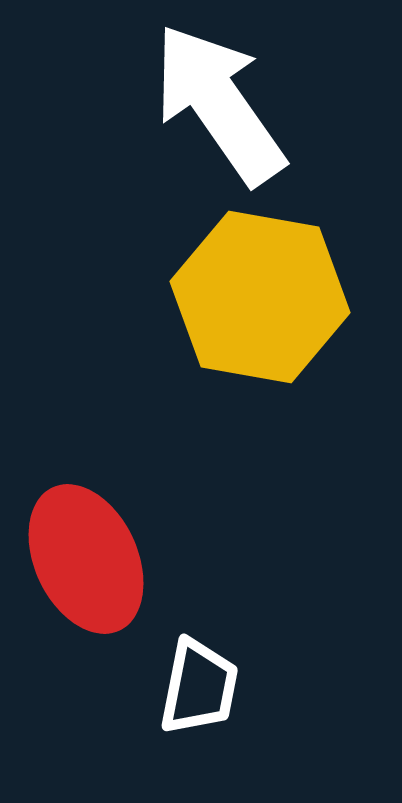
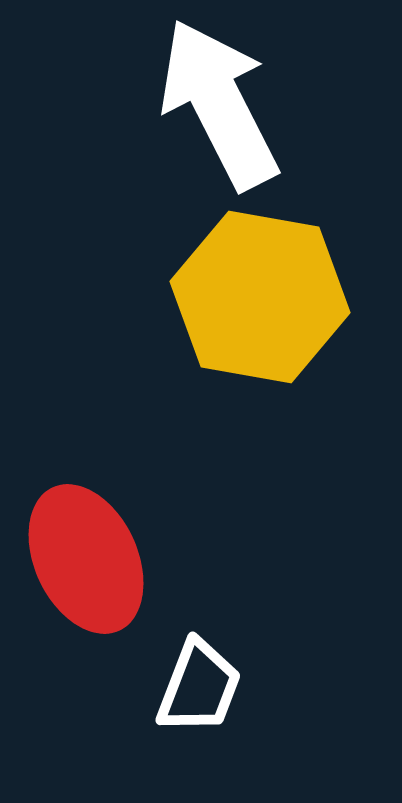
white arrow: rotated 8 degrees clockwise
white trapezoid: rotated 10 degrees clockwise
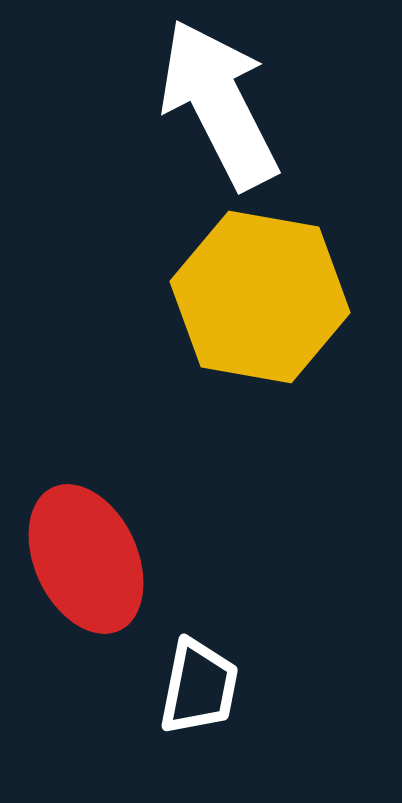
white trapezoid: rotated 10 degrees counterclockwise
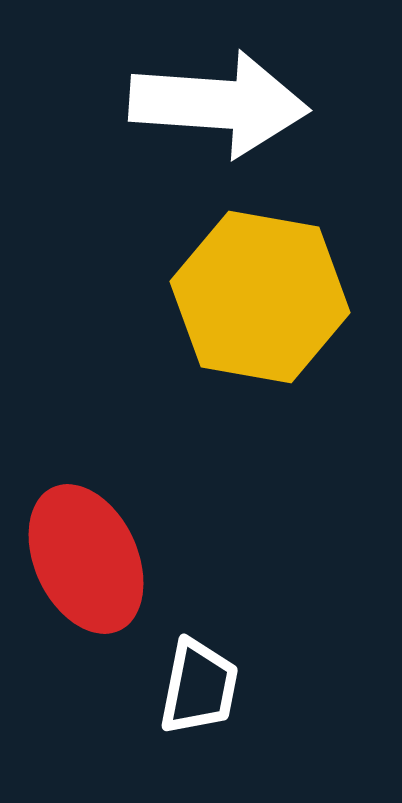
white arrow: rotated 121 degrees clockwise
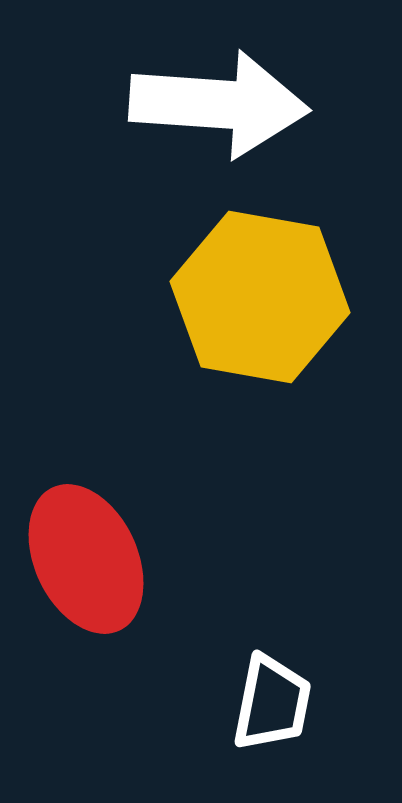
white trapezoid: moved 73 px right, 16 px down
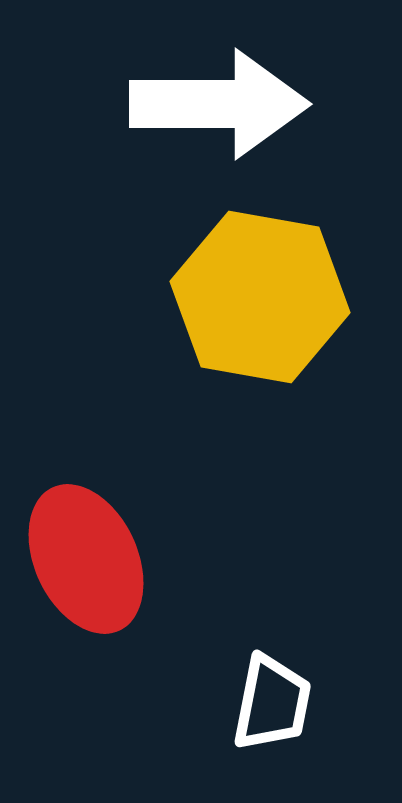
white arrow: rotated 4 degrees counterclockwise
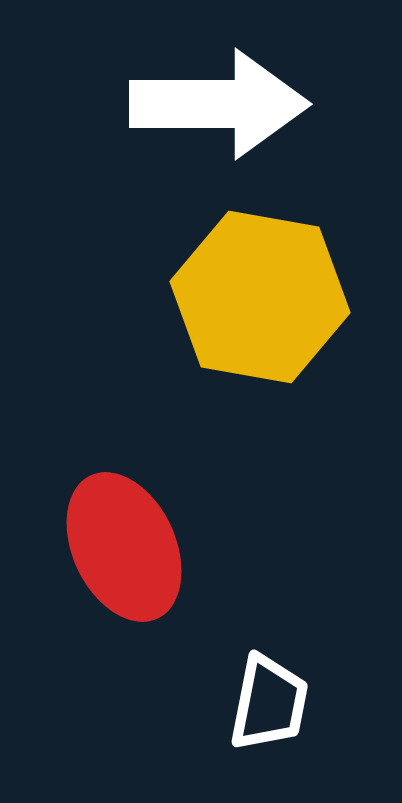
red ellipse: moved 38 px right, 12 px up
white trapezoid: moved 3 px left
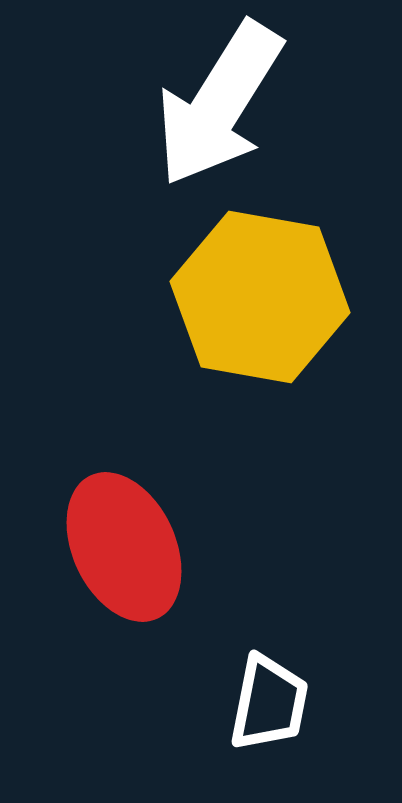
white arrow: rotated 122 degrees clockwise
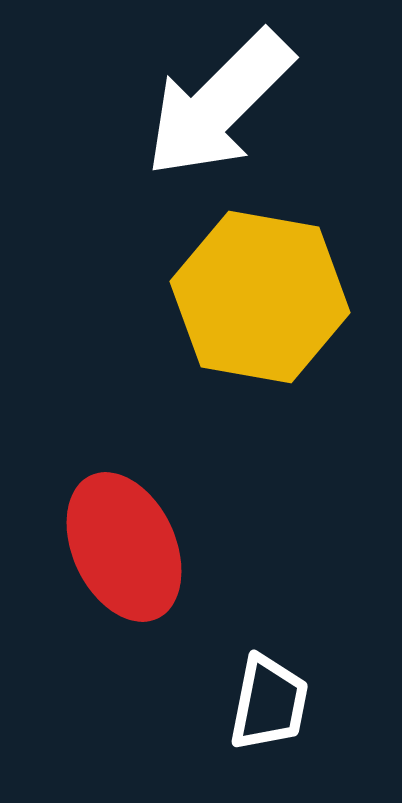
white arrow: rotated 13 degrees clockwise
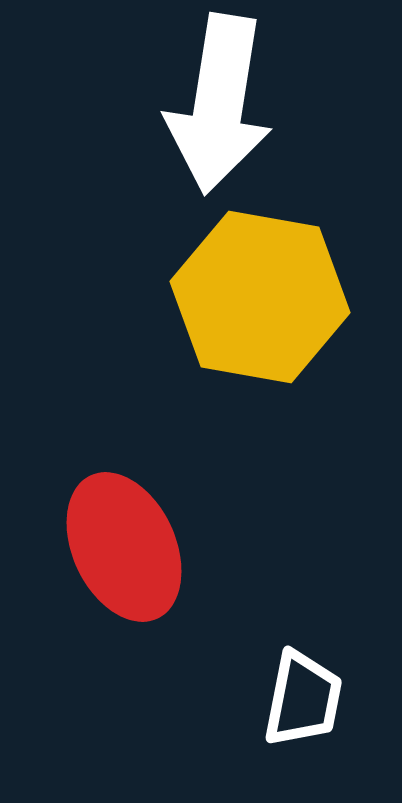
white arrow: rotated 36 degrees counterclockwise
white trapezoid: moved 34 px right, 4 px up
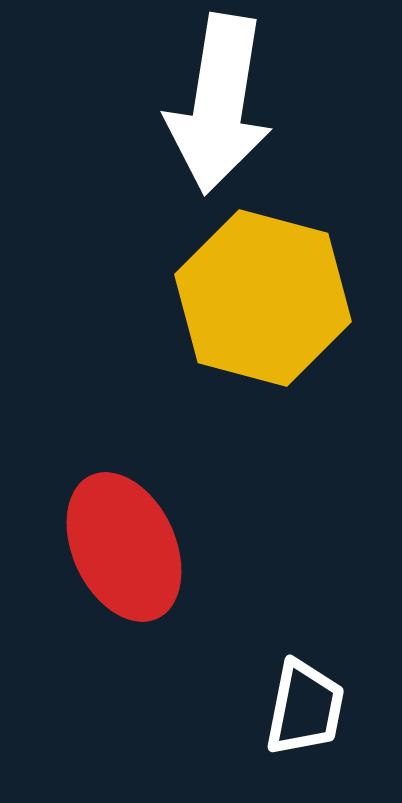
yellow hexagon: moved 3 px right, 1 px down; rotated 5 degrees clockwise
white trapezoid: moved 2 px right, 9 px down
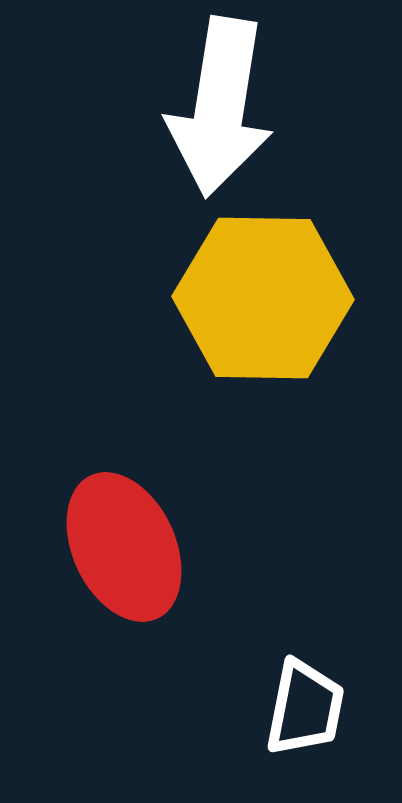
white arrow: moved 1 px right, 3 px down
yellow hexagon: rotated 14 degrees counterclockwise
